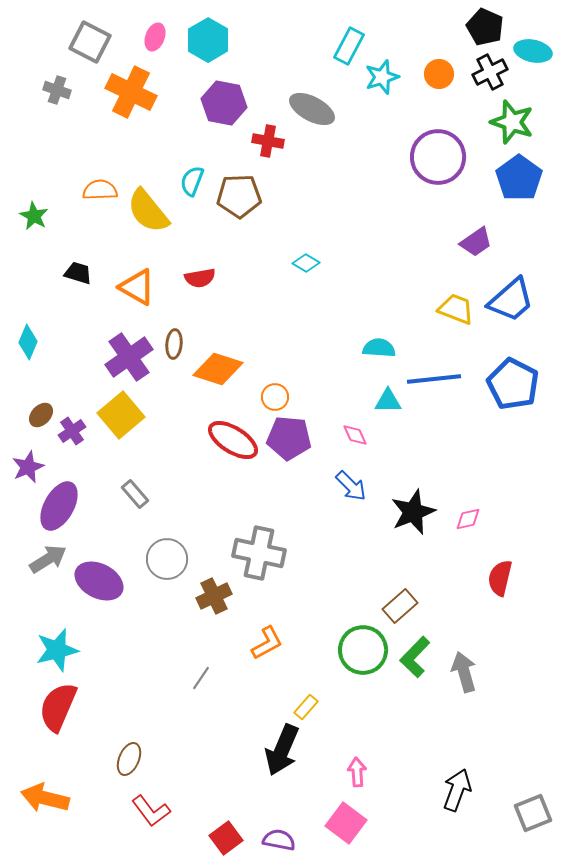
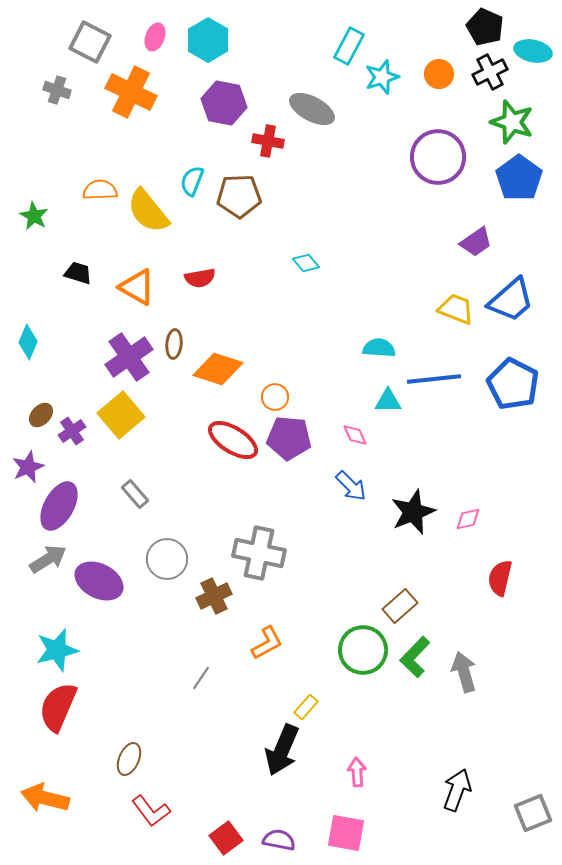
cyan diamond at (306, 263): rotated 20 degrees clockwise
pink square at (346, 823): moved 10 px down; rotated 27 degrees counterclockwise
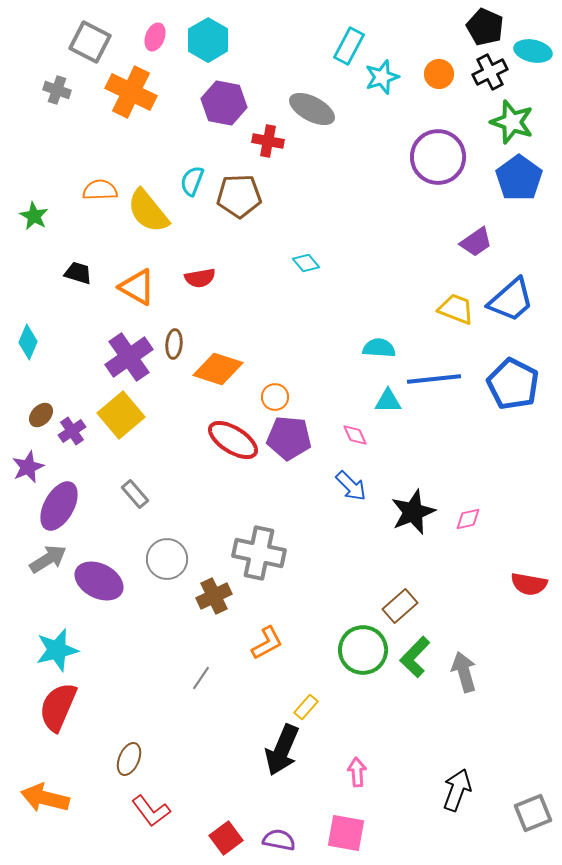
red semicircle at (500, 578): moved 29 px right, 6 px down; rotated 93 degrees counterclockwise
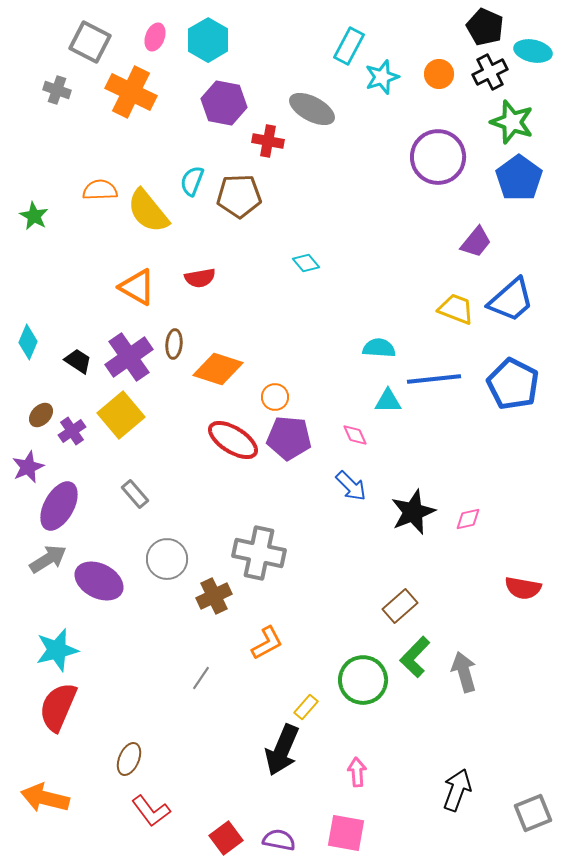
purple trapezoid at (476, 242): rotated 16 degrees counterclockwise
black trapezoid at (78, 273): moved 88 px down; rotated 16 degrees clockwise
red semicircle at (529, 584): moved 6 px left, 4 px down
green circle at (363, 650): moved 30 px down
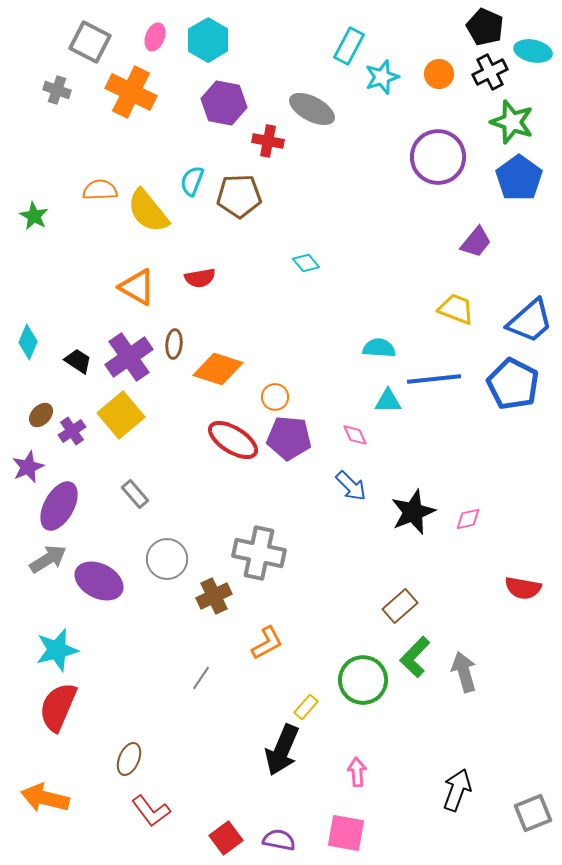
blue trapezoid at (511, 300): moved 19 px right, 21 px down
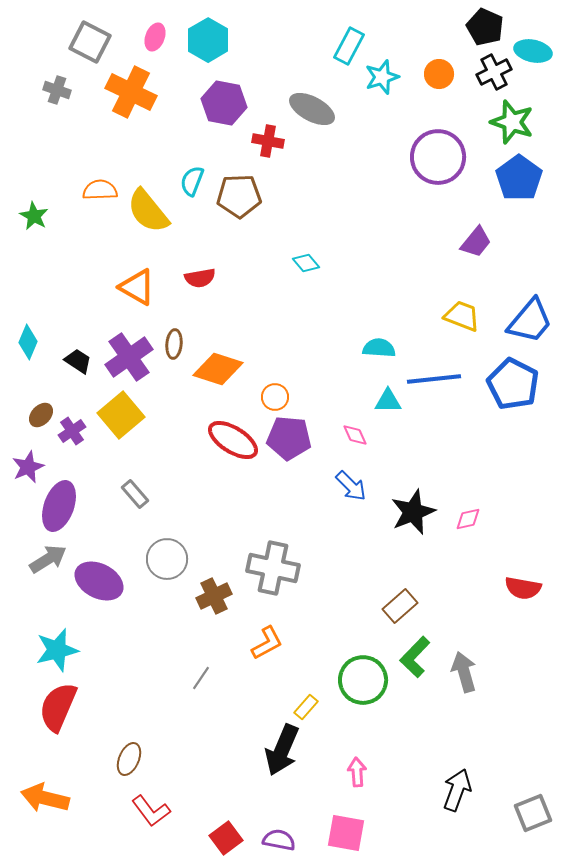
black cross at (490, 72): moved 4 px right
yellow trapezoid at (456, 309): moved 6 px right, 7 px down
blue trapezoid at (530, 321): rotated 9 degrees counterclockwise
purple ellipse at (59, 506): rotated 9 degrees counterclockwise
gray cross at (259, 553): moved 14 px right, 15 px down
